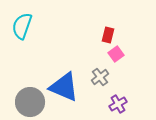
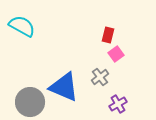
cyan semicircle: rotated 100 degrees clockwise
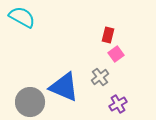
cyan semicircle: moved 9 px up
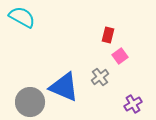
pink square: moved 4 px right, 2 px down
purple cross: moved 15 px right
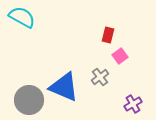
gray circle: moved 1 px left, 2 px up
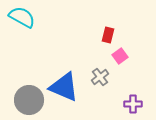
purple cross: rotated 30 degrees clockwise
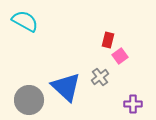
cyan semicircle: moved 3 px right, 4 px down
red rectangle: moved 5 px down
blue triangle: moved 2 px right; rotated 20 degrees clockwise
